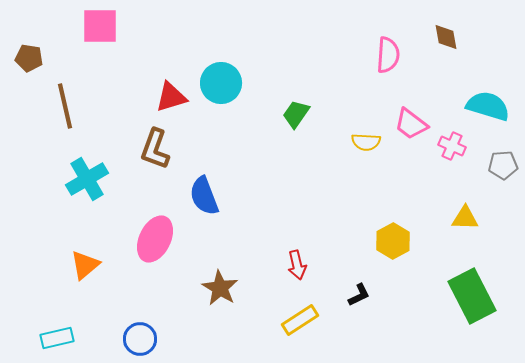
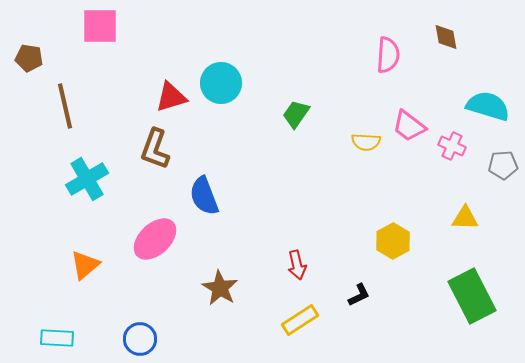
pink trapezoid: moved 2 px left, 2 px down
pink ellipse: rotated 21 degrees clockwise
cyan rectangle: rotated 16 degrees clockwise
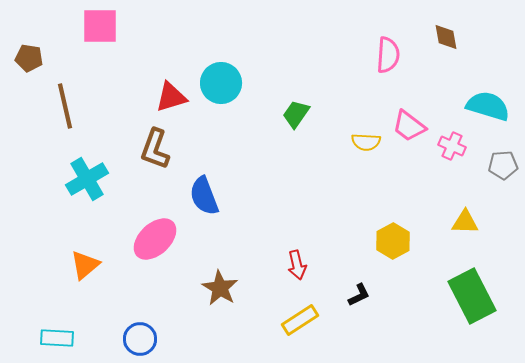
yellow triangle: moved 4 px down
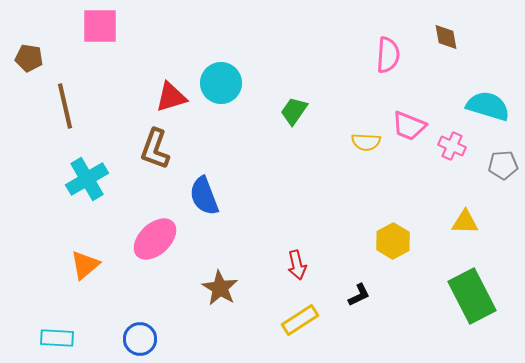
green trapezoid: moved 2 px left, 3 px up
pink trapezoid: rotated 15 degrees counterclockwise
